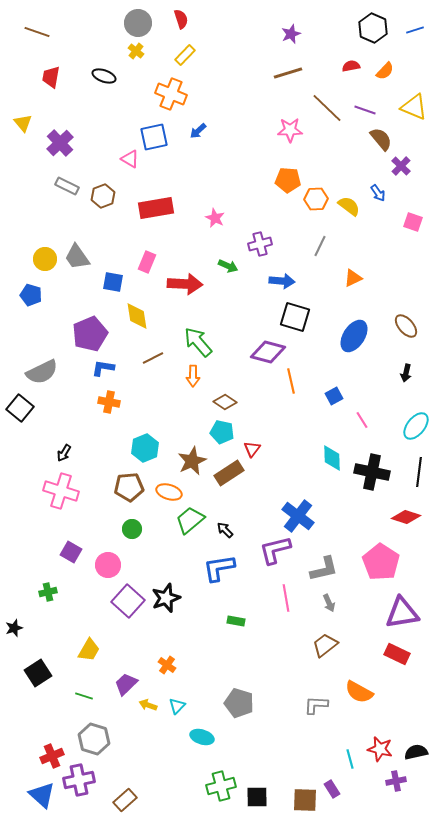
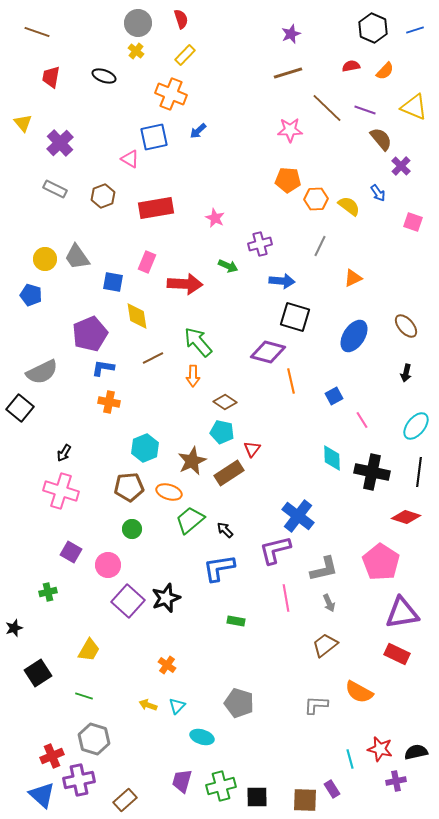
gray rectangle at (67, 186): moved 12 px left, 3 px down
purple trapezoid at (126, 684): moved 56 px right, 97 px down; rotated 30 degrees counterclockwise
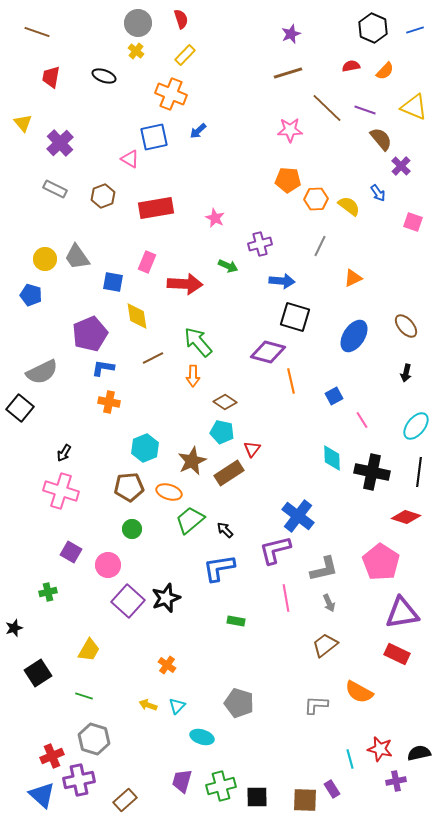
black semicircle at (416, 752): moved 3 px right, 1 px down
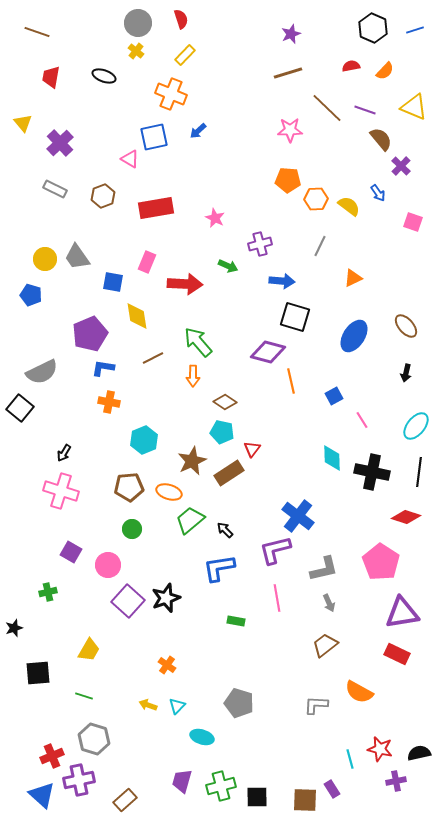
cyan hexagon at (145, 448): moved 1 px left, 8 px up
pink line at (286, 598): moved 9 px left
black square at (38, 673): rotated 28 degrees clockwise
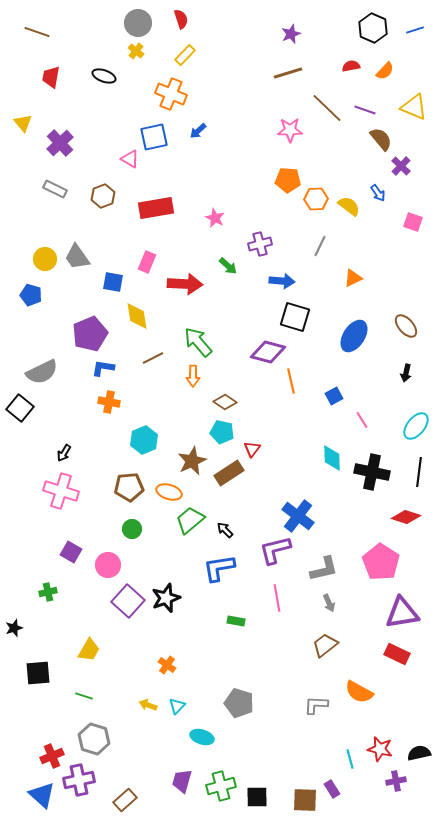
green arrow at (228, 266): rotated 18 degrees clockwise
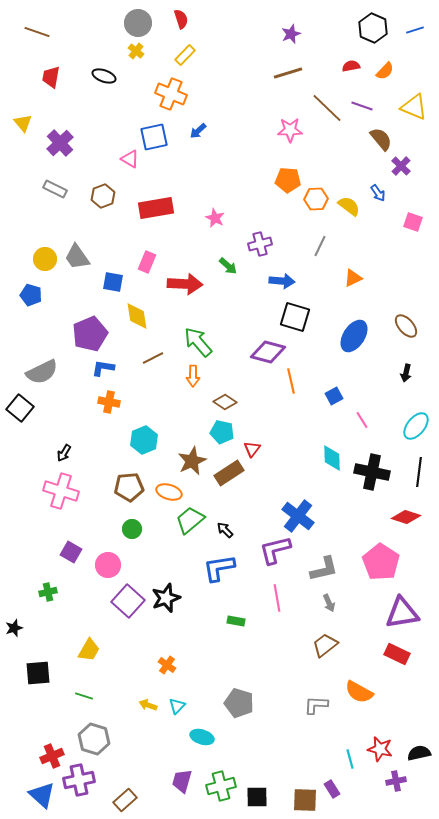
purple line at (365, 110): moved 3 px left, 4 px up
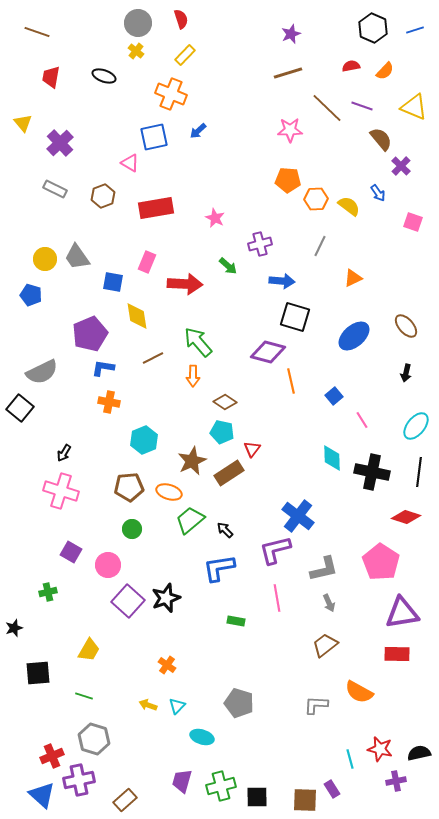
pink triangle at (130, 159): moved 4 px down
blue ellipse at (354, 336): rotated 16 degrees clockwise
blue square at (334, 396): rotated 12 degrees counterclockwise
red rectangle at (397, 654): rotated 25 degrees counterclockwise
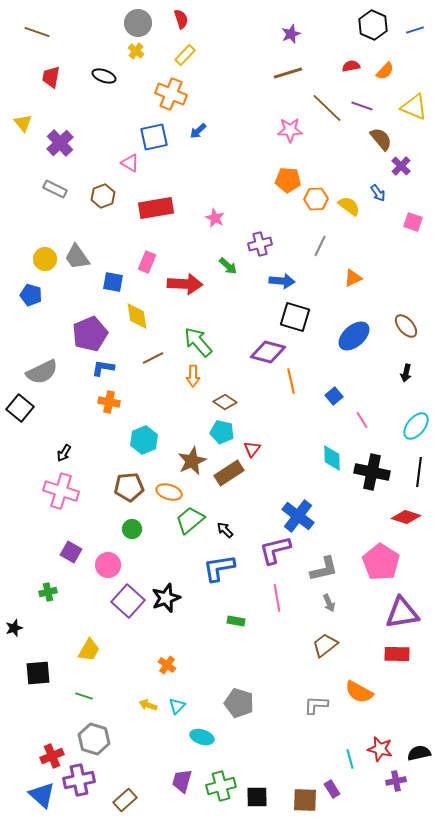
black hexagon at (373, 28): moved 3 px up
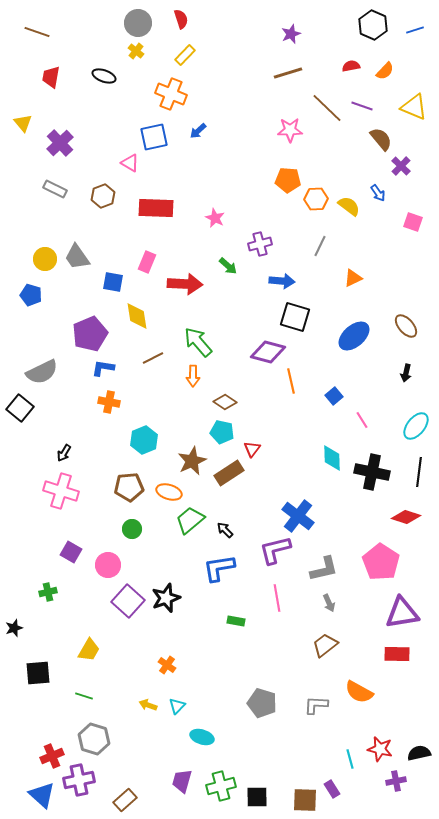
red rectangle at (156, 208): rotated 12 degrees clockwise
gray pentagon at (239, 703): moved 23 px right
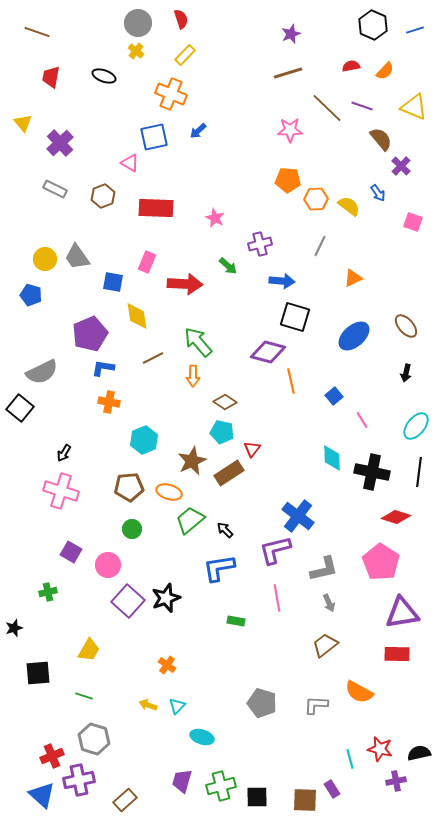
red diamond at (406, 517): moved 10 px left
